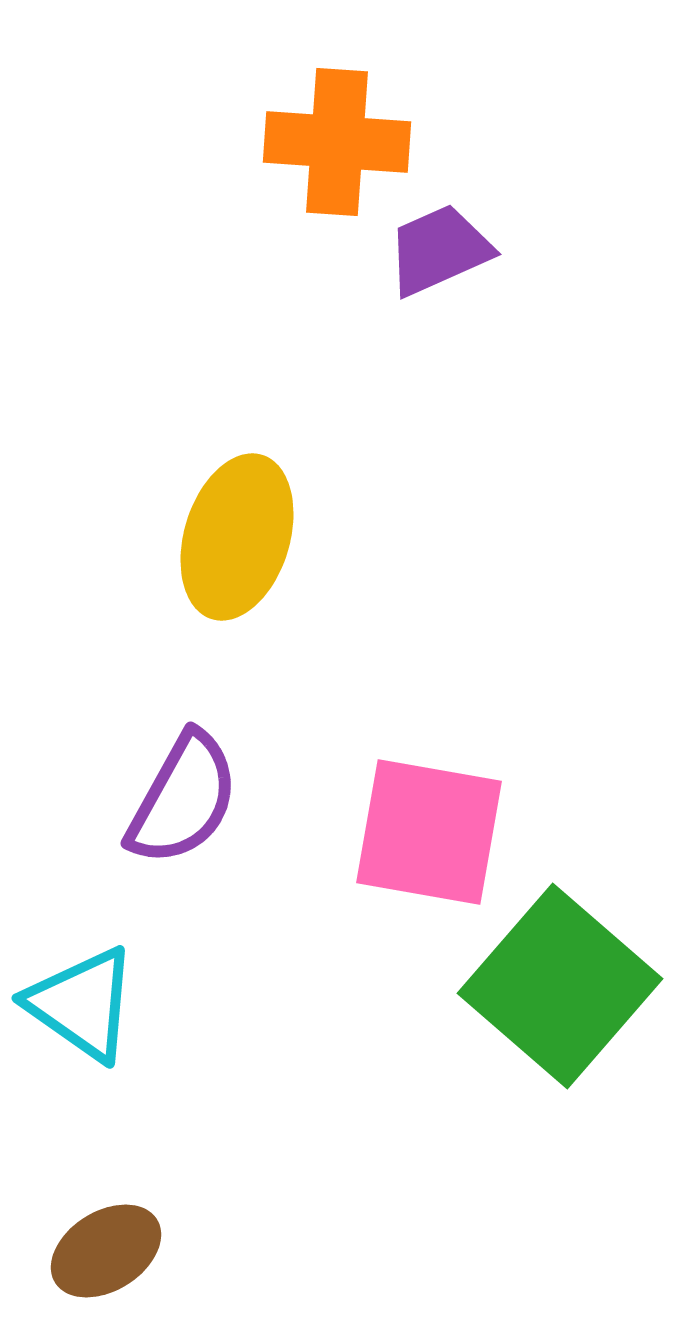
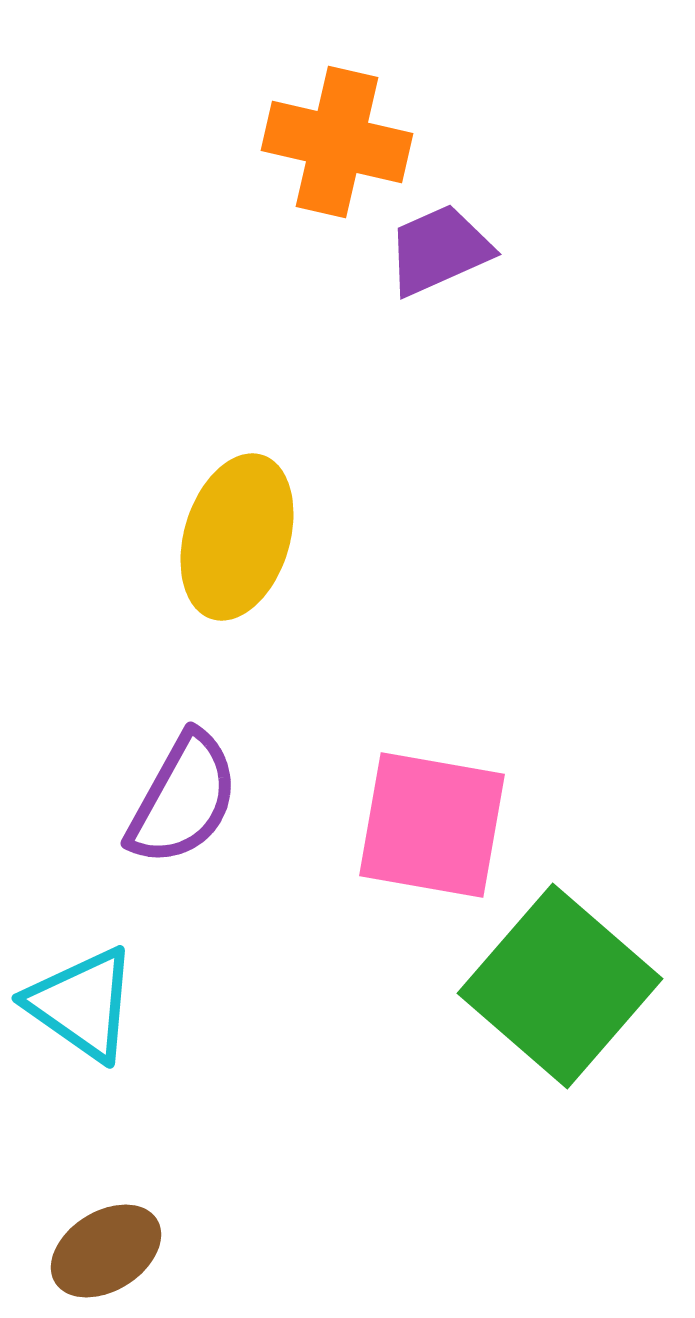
orange cross: rotated 9 degrees clockwise
pink square: moved 3 px right, 7 px up
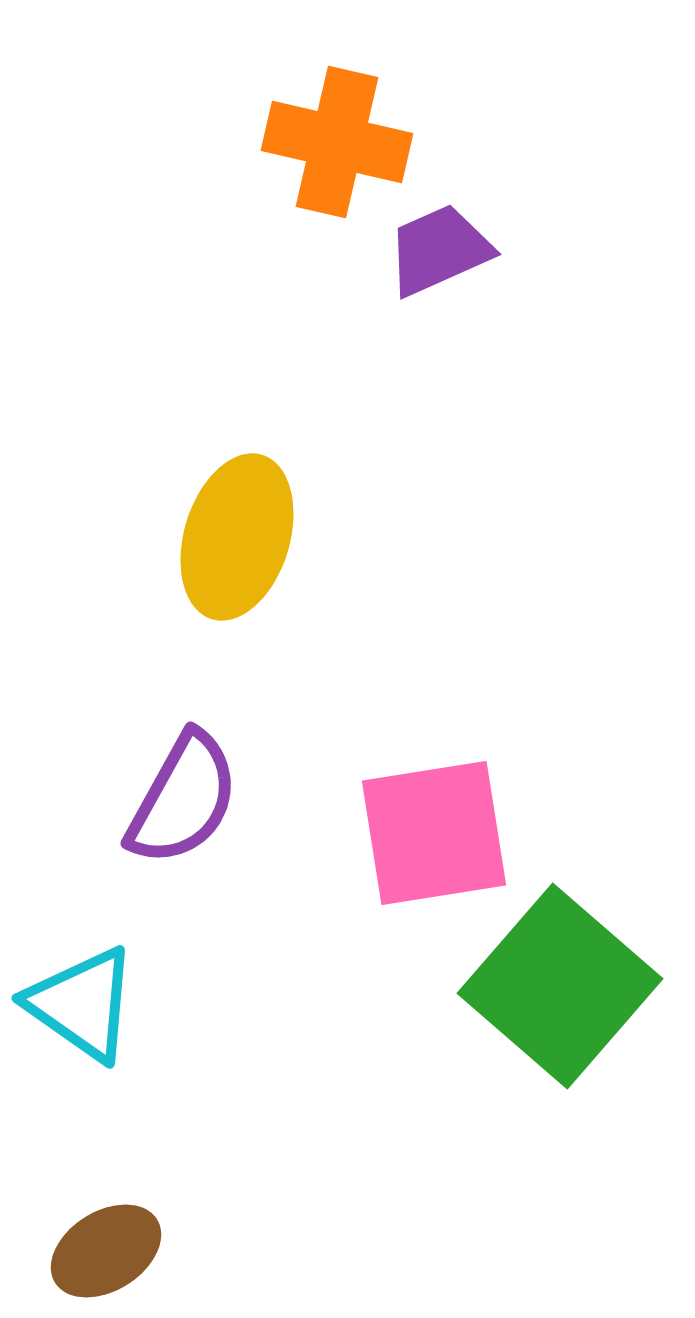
pink square: moved 2 px right, 8 px down; rotated 19 degrees counterclockwise
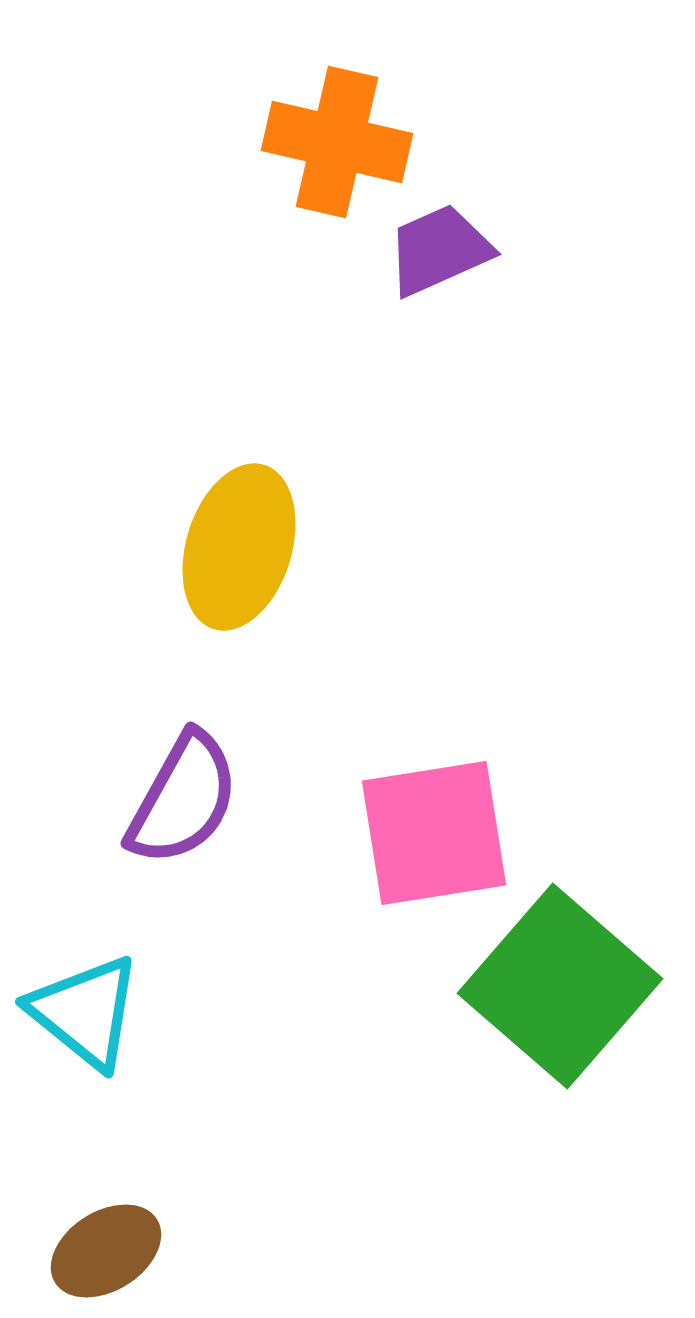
yellow ellipse: moved 2 px right, 10 px down
cyan triangle: moved 3 px right, 8 px down; rotated 4 degrees clockwise
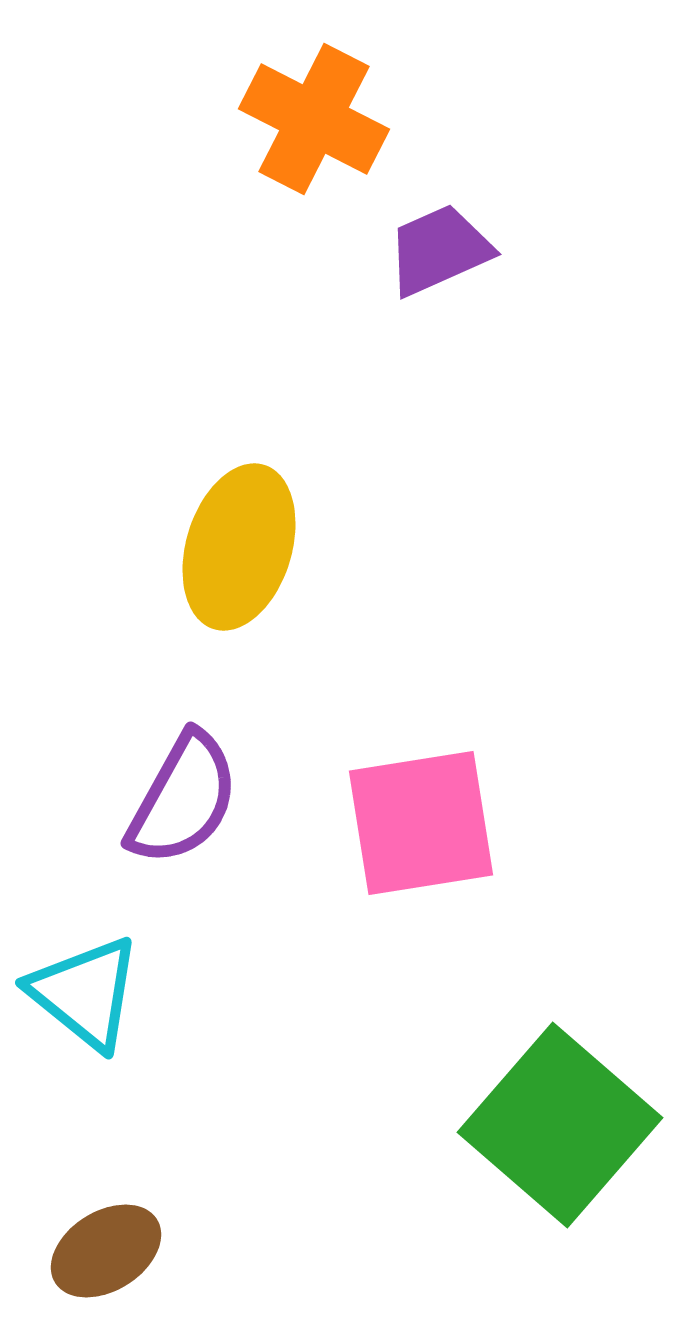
orange cross: moved 23 px left, 23 px up; rotated 14 degrees clockwise
pink square: moved 13 px left, 10 px up
green square: moved 139 px down
cyan triangle: moved 19 px up
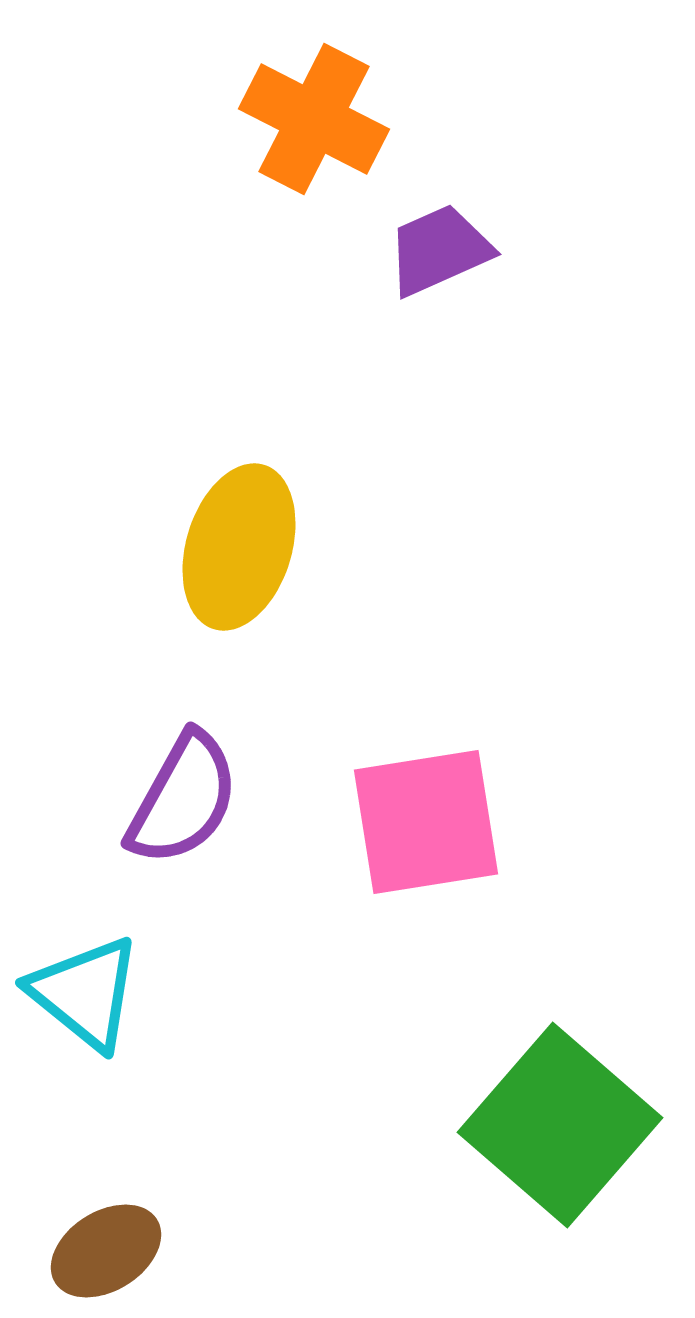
pink square: moved 5 px right, 1 px up
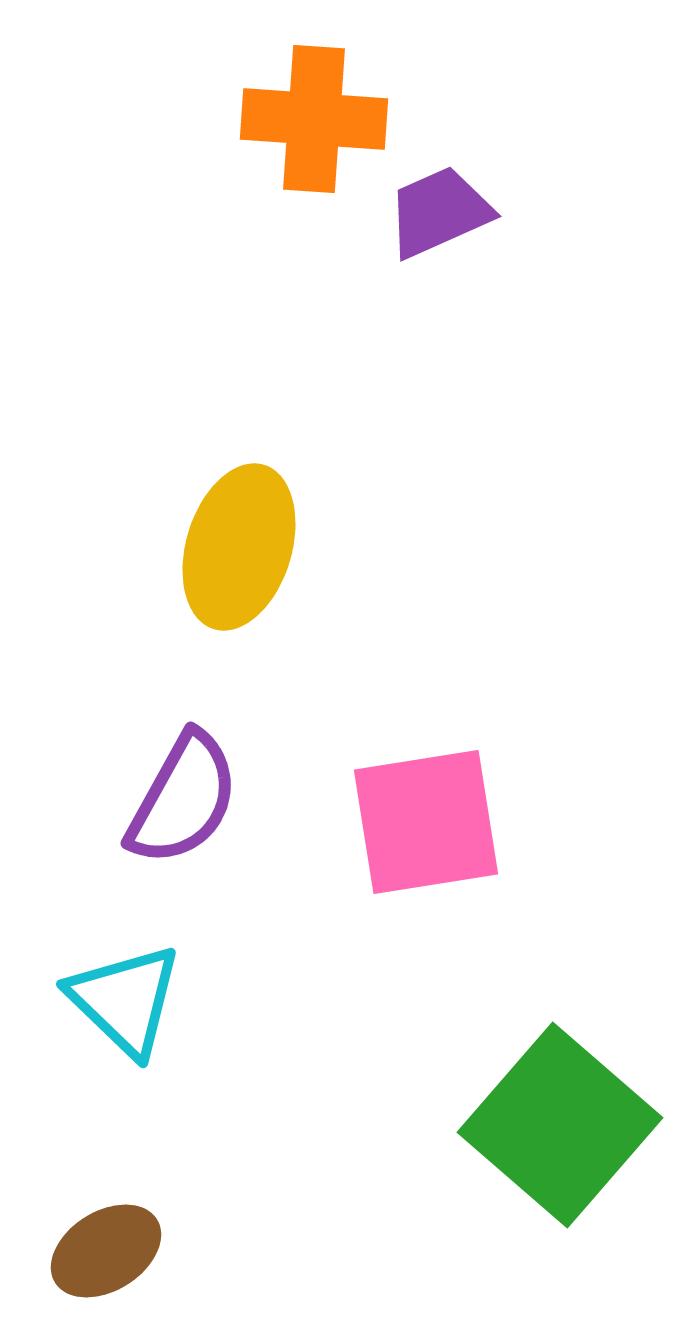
orange cross: rotated 23 degrees counterclockwise
purple trapezoid: moved 38 px up
cyan triangle: moved 40 px right, 7 px down; rotated 5 degrees clockwise
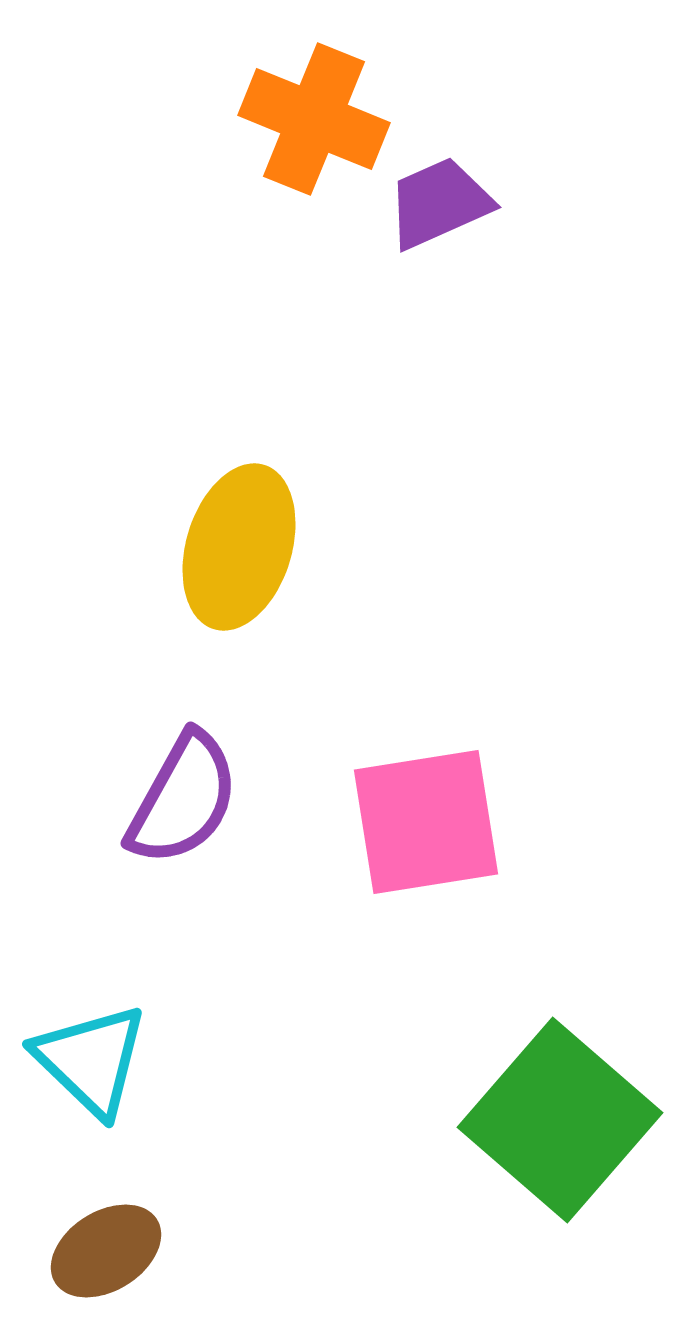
orange cross: rotated 18 degrees clockwise
purple trapezoid: moved 9 px up
cyan triangle: moved 34 px left, 60 px down
green square: moved 5 px up
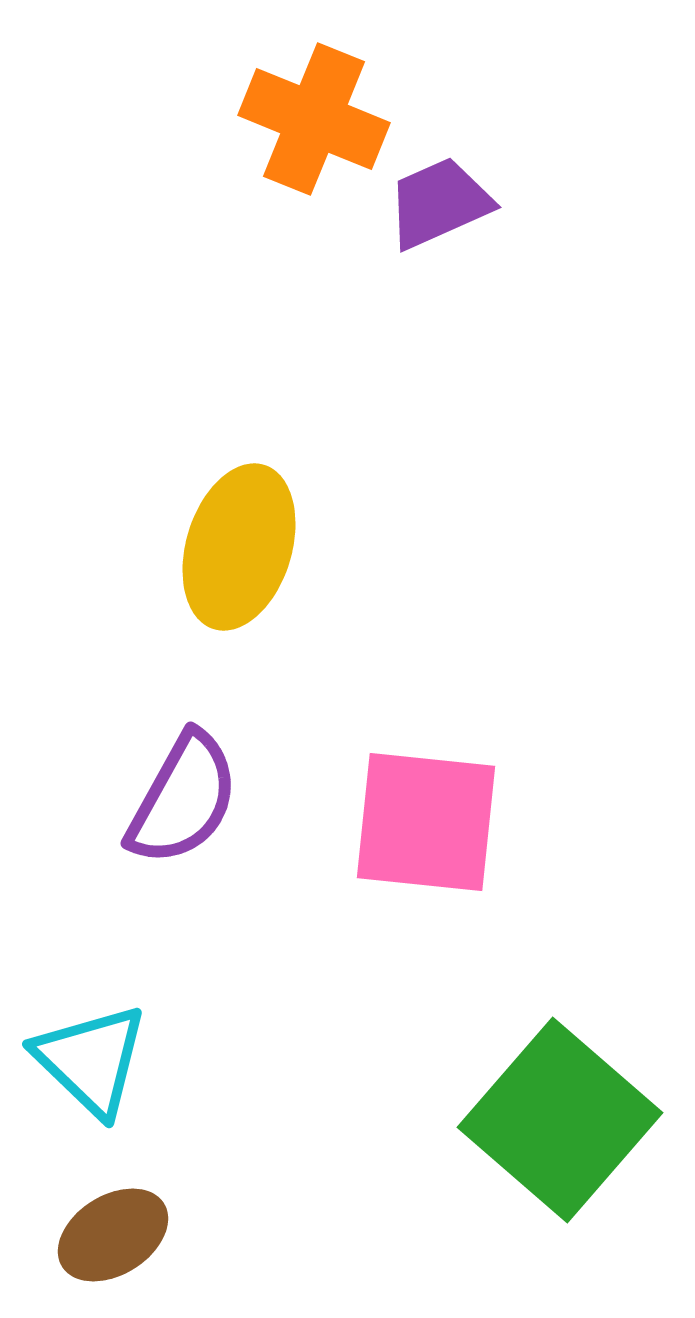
pink square: rotated 15 degrees clockwise
brown ellipse: moved 7 px right, 16 px up
